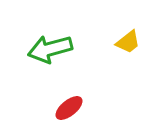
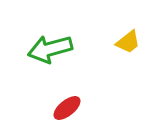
red ellipse: moved 2 px left
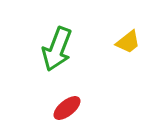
green arrow: moved 7 px right; rotated 54 degrees counterclockwise
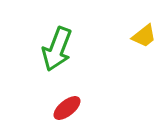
yellow trapezoid: moved 16 px right, 6 px up
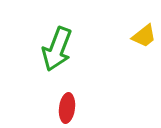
red ellipse: rotated 44 degrees counterclockwise
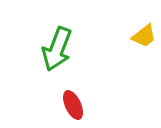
red ellipse: moved 6 px right, 3 px up; rotated 32 degrees counterclockwise
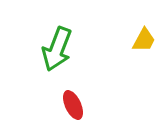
yellow trapezoid: moved 4 px down; rotated 24 degrees counterclockwise
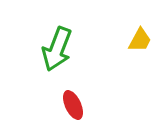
yellow trapezoid: moved 4 px left
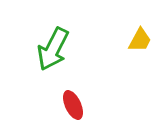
green arrow: moved 4 px left; rotated 6 degrees clockwise
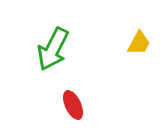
yellow trapezoid: moved 1 px left, 3 px down
